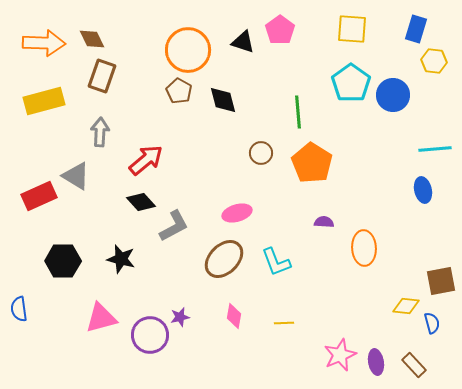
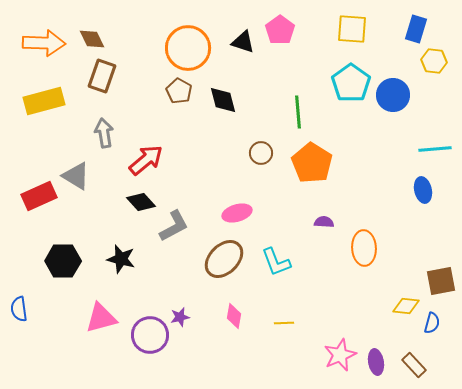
orange circle at (188, 50): moved 2 px up
gray arrow at (100, 132): moved 4 px right, 1 px down; rotated 12 degrees counterclockwise
blue semicircle at (432, 323): rotated 30 degrees clockwise
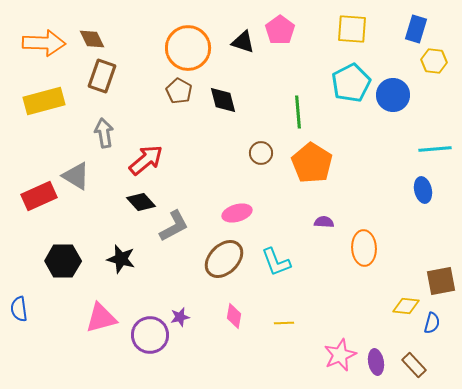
cyan pentagon at (351, 83): rotated 9 degrees clockwise
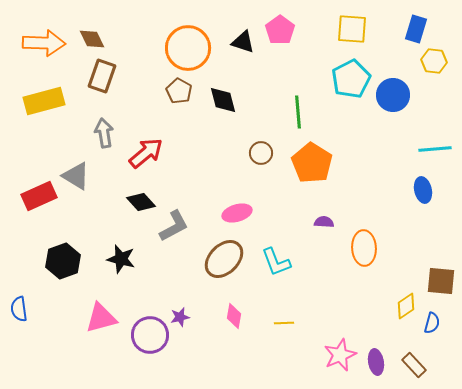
cyan pentagon at (351, 83): moved 4 px up
red arrow at (146, 160): moved 7 px up
black hexagon at (63, 261): rotated 20 degrees counterclockwise
brown square at (441, 281): rotated 16 degrees clockwise
yellow diamond at (406, 306): rotated 40 degrees counterclockwise
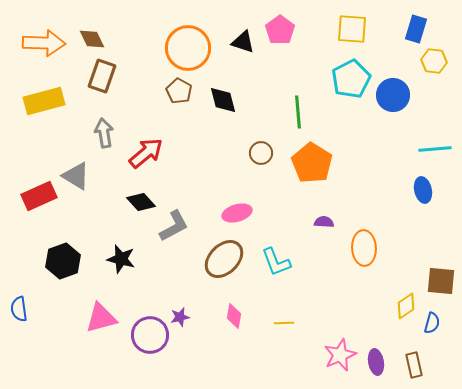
brown rectangle at (414, 365): rotated 30 degrees clockwise
